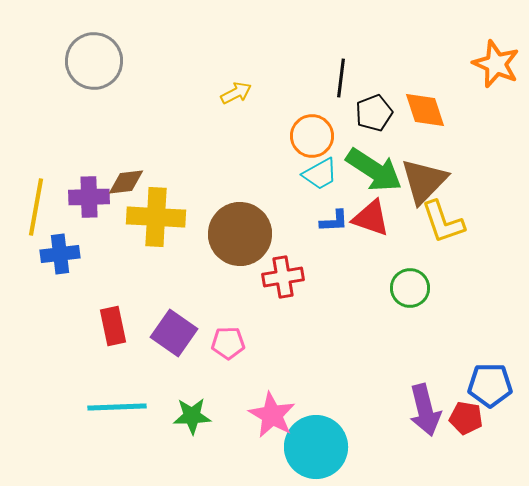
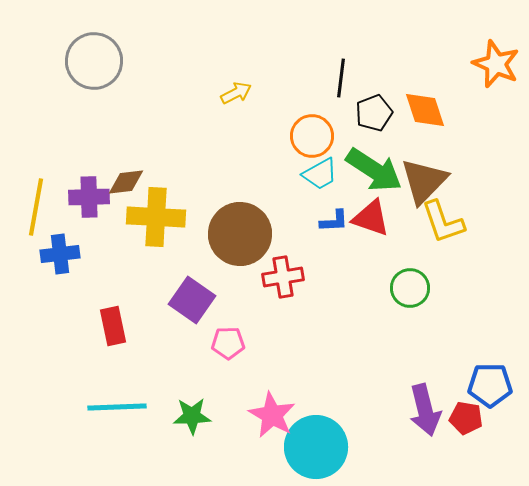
purple square: moved 18 px right, 33 px up
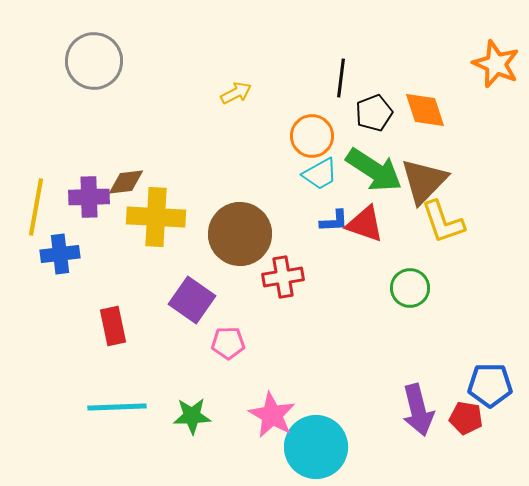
red triangle: moved 6 px left, 6 px down
purple arrow: moved 7 px left
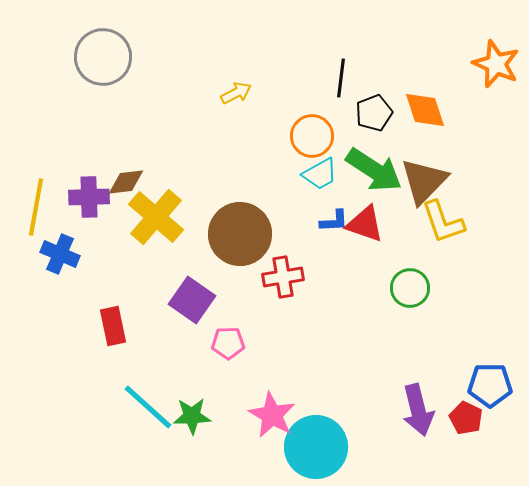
gray circle: moved 9 px right, 4 px up
yellow cross: rotated 38 degrees clockwise
blue cross: rotated 30 degrees clockwise
cyan line: moved 31 px right; rotated 44 degrees clockwise
red pentagon: rotated 16 degrees clockwise
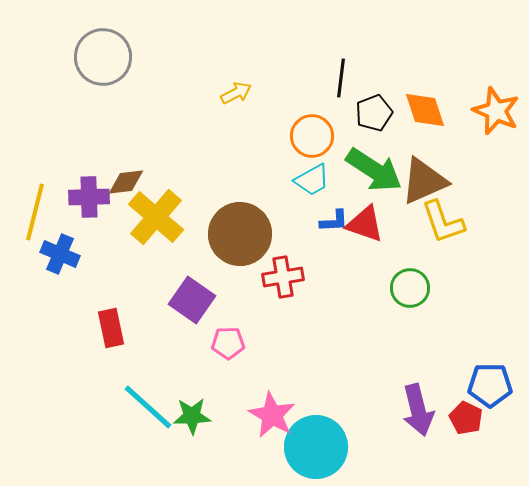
orange star: moved 47 px down
cyan trapezoid: moved 8 px left, 6 px down
brown triangle: rotated 22 degrees clockwise
yellow line: moved 1 px left, 5 px down; rotated 4 degrees clockwise
red rectangle: moved 2 px left, 2 px down
